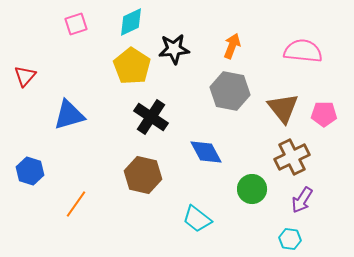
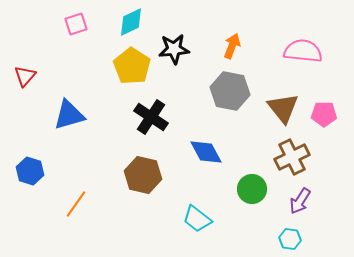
purple arrow: moved 2 px left, 1 px down
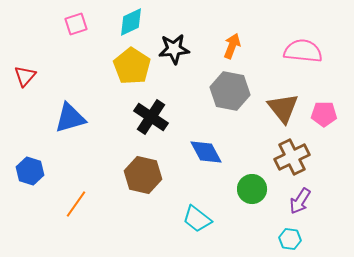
blue triangle: moved 1 px right, 3 px down
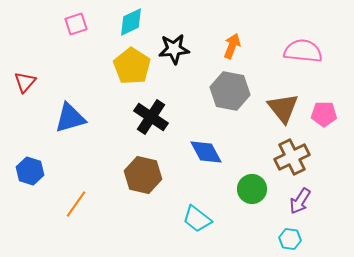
red triangle: moved 6 px down
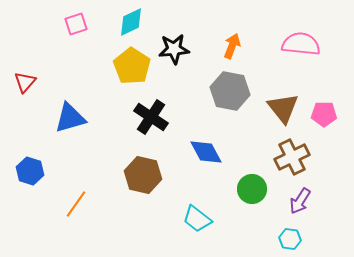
pink semicircle: moved 2 px left, 7 px up
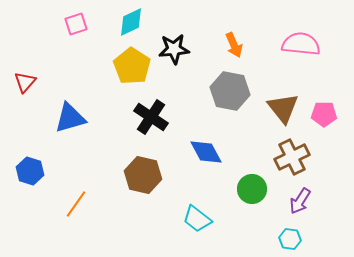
orange arrow: moved 2 px right, 1 px up; rotated 135 degrees clockwise
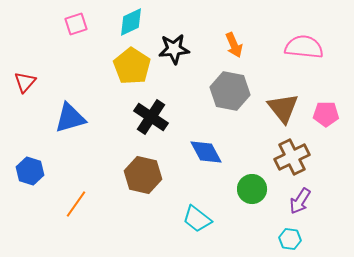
pink semicircle: moved 3 px right, 3 px down
pink pentagon: moved 2 px right
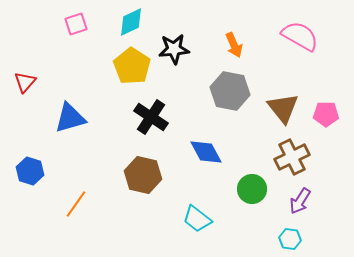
pink semicircle: moved 4 px left, 11 px up; rotated 24 degrees clockwise
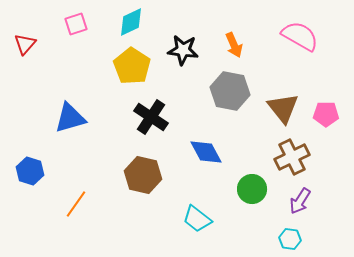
black star: moved 9 px right, 1 px down; rotated 12 degrees clockwise
red triangle: moved 38 px up
